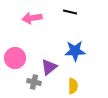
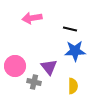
black line: moved 17 px down
pink circle: moved 8 px down
purple triangle: rotated 30 degrees counterclockwise
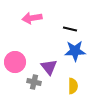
pink circle: moved 4 px up
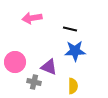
purple triangle: rotated 30 degrees counterclockwise
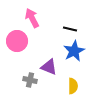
pink arrow: rotated 72 degrees clockwise
blue star: moved 1 px left; rotated 25 degrees counterclockwise
pink circle: moved 2 px right, 21 px up
gray cross: moved 4 px left, 2 px up
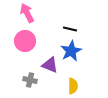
pink arrow: moved 5 px left, 5 px up
pink circle: moved 8 px right
blue star: moved 3 px left
purple triangle: moved 1 px right, 2 px up
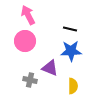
pink arrow: moved 1 px right, 2 px down
blue star: rotated 25 degrees clockwise
purple triangle: moved 3 px down
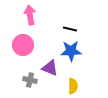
pink arrow: moved 2 px right; rotated 18 degrees clockwise
pink circle: moved 2 px left, 4 px down
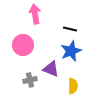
pink arrow: moved 5 px right, 1 px up
blue star: rotated 20 degrees counterclockwise
purple triangle: moved 1 px right, 1 px down
gray cross: rotated 24 degrees counterclockwise
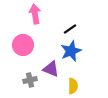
black line: rotated 48 degrees counterclockwise
